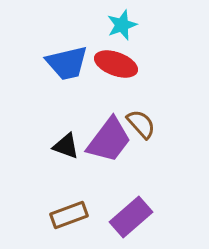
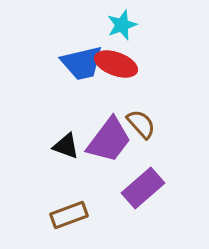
blue trapezoid: moved 15 px right
purple rectangle: moved 12 px right, 29 px up
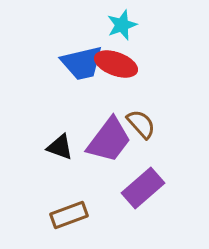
black triangle: moved 6 px left, 1 px down
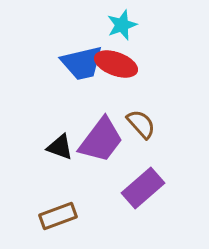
purple trapezoid: moved 8 px left
brown rectangle: moved 11 px left, 1 px down
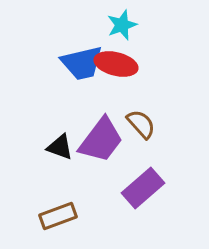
red ellipse: rotated 6 degrees counterclockwise
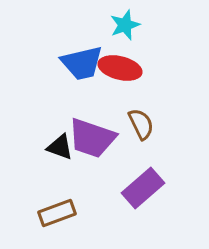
cyan star: moved 3 px right
red ellipse: moved 4 px right, 4 px down
brown semicircle: rotated 16 degrees clockwise
purple trapezoid: moved 9 px left, 2 px up; rotated 72 degrees clockwise
brown rectangle: moved 1 px left, 3 px up
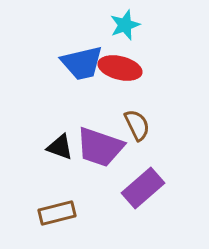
brown semicircle: moved 4 px left, 1 px down
purple trapezoid: moved 8 px right, 9 px down
brown rectangle: rotated 6 degrees clockwise
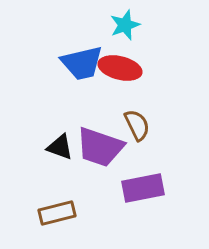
purple rectangle: rotated 30 degrees clockwise
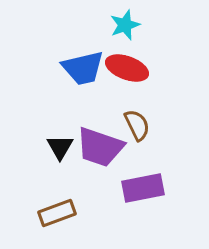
blue trapezoid: moved 1 px right, 5 px down
red ellipse: moved 7 px right; rotated 6 degrees clockwise
black triangle: rotated 40 degrees clockwise
brown rectangle: rotated 6 degrees counterclockwise
